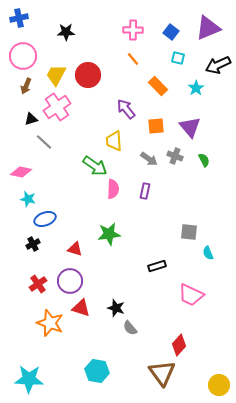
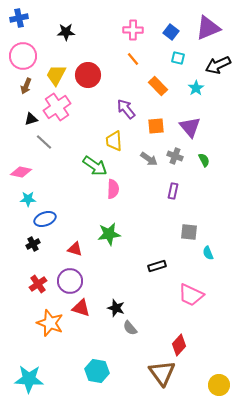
purple rectangle at (145, 191): moved 28 px right
cyan star at (28, 199): rotated 14 degrees counterclockwise
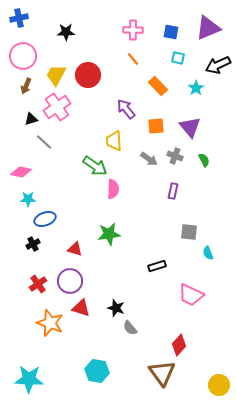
blue square at (171, 32): rotated 28 degrees counterclockwise
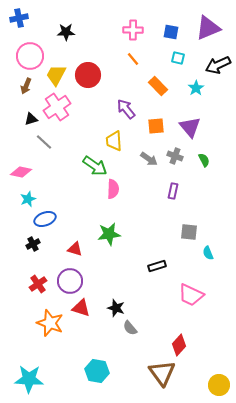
pink circle at (23, 56): moved 7 px right
cyan star at (28, 199): rotated 21 degrees counterclockwise
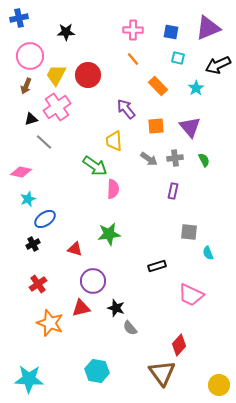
gray cross at (175, 156): moved 2 px down; rotated 28 degrees counterclockwise
blue ellipse at (45, 219): rotated 15 degrees counterclockwise
purple circle at (70, 281): moved 23 px right
red triangle at (81, 308): rotated 30 degrees counterclockwise
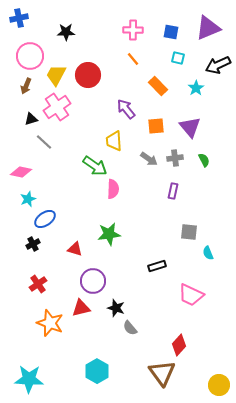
cyan hexagon at (97, 371): rotated 20 degrees clockwise
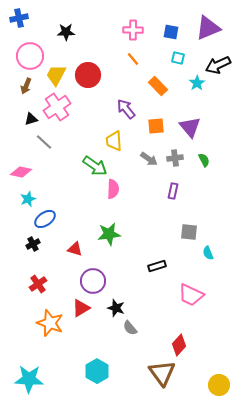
cyan star at (196, 88): moved 1 px right, 5 px up
red triangle at (81, 308): rotated 18 degrees counterclockwise
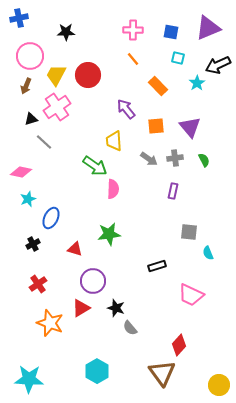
blue ellipse at (45, 219): moved 6 px right, 1 px up; rotated 30 degrees counterclockwise
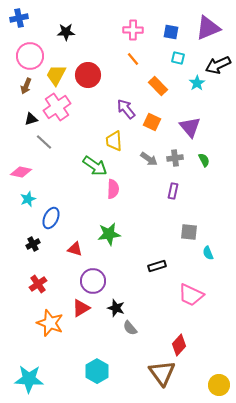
orange square at (156, 126): moved 4 px left, 4 px up; rotated 30 degrees clockwise
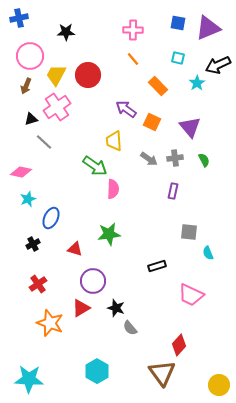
blue square at (171, 32): moved 7 px right, 9 px up
purple arrow at (126, 109): rotated 15 degrees counterclockwise
